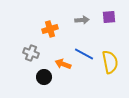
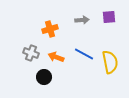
orange arrow: moved 7 px left, 7 px up
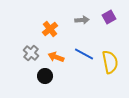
purple square: rotated 24 degrees counterclockwise
orange cross: rotated 21 degrees counterclockwise
gray cross: rotated 21 degrees clockwise
black circle: moved 1 px right, 1 px up
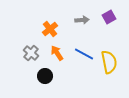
orange arrow: moved 1 px right, 4 px up; rotated 35 degrees clockwise
yellow semicircle: moved 1 px left
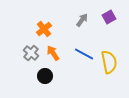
gray arrow: rotated 48 degrees counterclockwise
orange cross: moved 6 px left
orange arrow: moved 4 px left
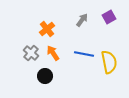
orange cross: moved 3 px right
blue line: rotated 18 degrees counterclockwise
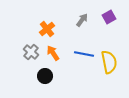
gray cross: moved 1 px up
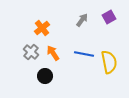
orange cross: moved 5 px left, 1 px up
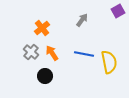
purple square: moved 9 px right, 6 px up
orange arrow: moved 1 px left
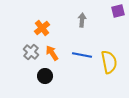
purple square: rotated 16 degrees clockwise
gray arrow: rotated 32 degrees counterclockwise
blue line: moved 2 px left, 1 px down
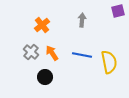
orange cross: moved 3 px up
black circle: moved 1 px down
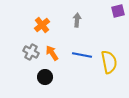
gray arrow: moved 5 px left
gray cross: rotated 14 degrees counterclockwise
